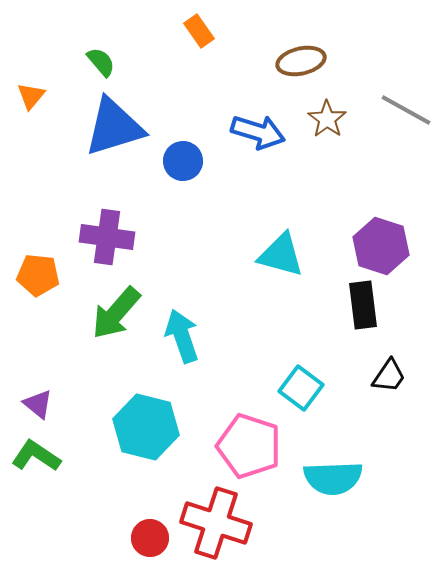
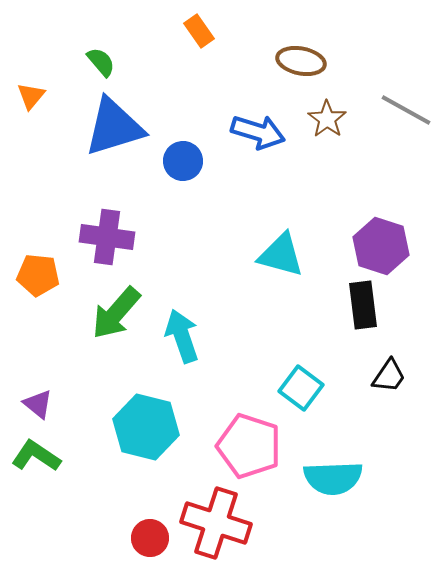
brown ellipse: rotated 24 degrees clockwise
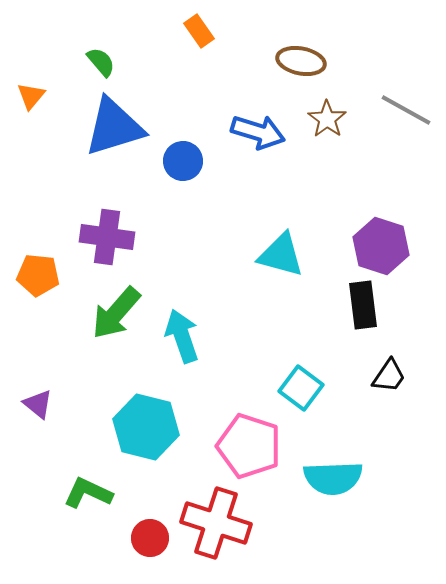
green L-shape: moved 52 px right, 37 px down; rotated 9 degrees counterclockwise
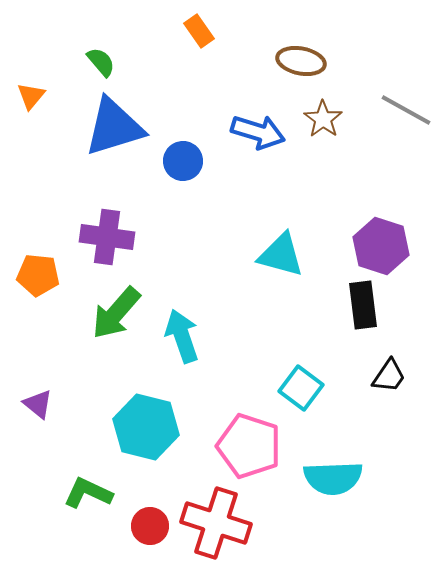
brown star: moved 4 px left
red circle: moved 12 px up
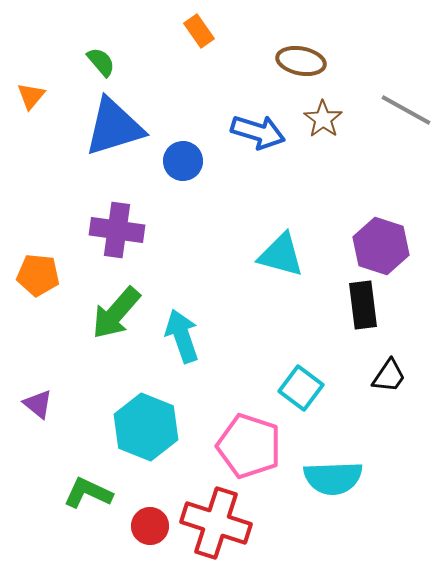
purple cross: moved 10 px right, 7 px up
cyan hexagon: rotated 8 degrees clockwise
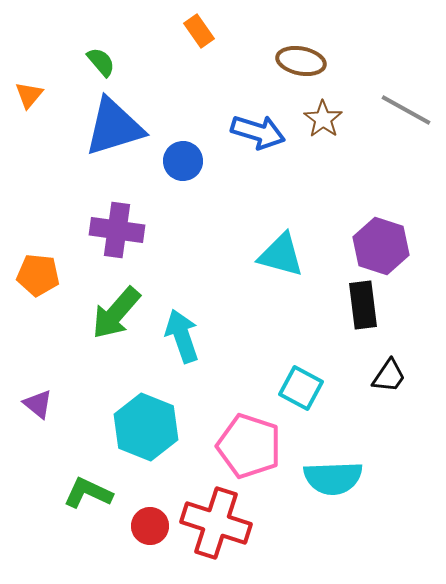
orange triangle: moved 2 px left, 1 px up
cyan square: rotated 9 degrees counterclockwise
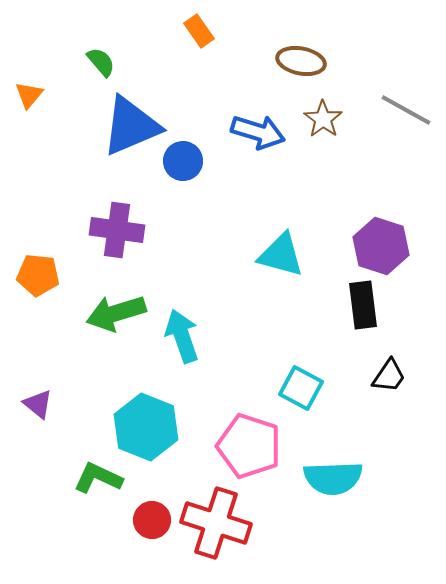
blue triangle: moved 17 px right, 1 px up; rotated 6 degrees counterclockwise
green arrow: rotated 32 degrees clockwise
green L-shape: moved 10 px right, 15 px up
red circle: moved 2 px right, 6 px up
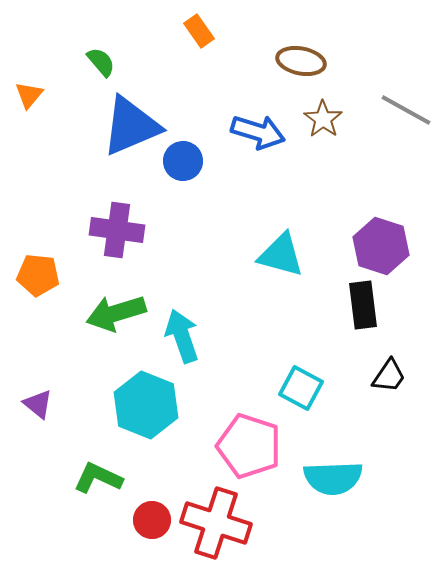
cyan hexagon: moved 22 px up
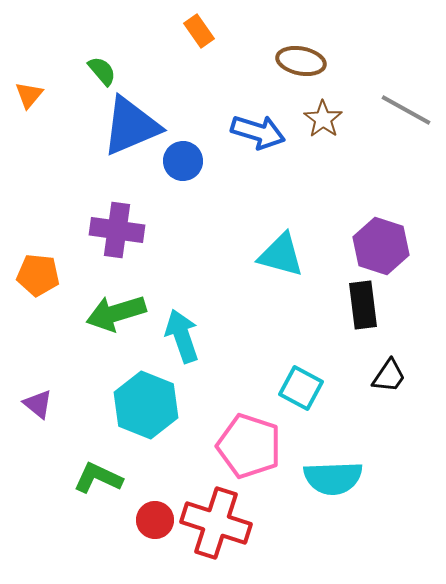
green semicircle: moved 1 px right, 9 px down
red circle: moved 3 px right
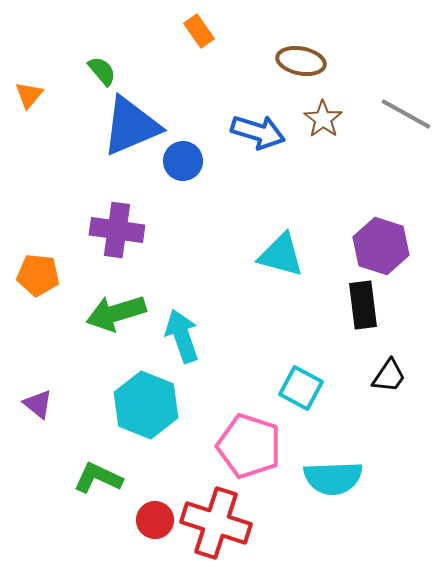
gray line: moved 4 px down
